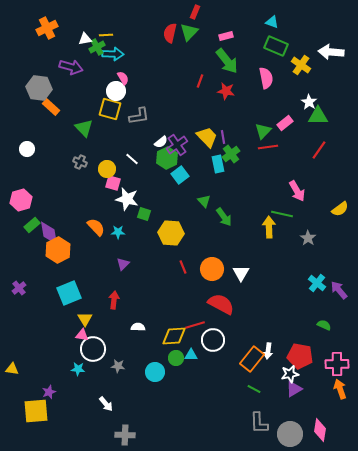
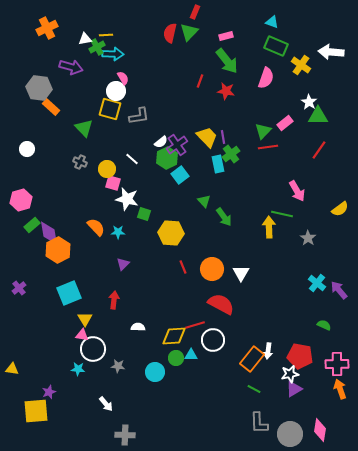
pink semicircle at (266, 78): rotated 30 degrees clockwise
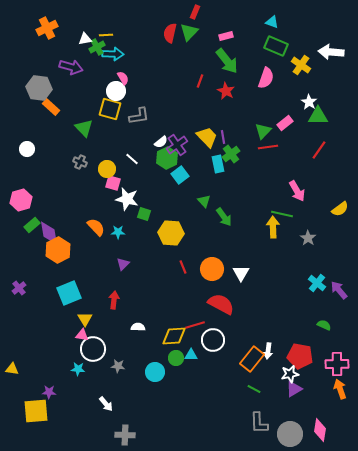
red star at (226, 91): rotated 18 degrees clockwise
yellow arrow at (269, 227): moved 4 px right
purple star at (49, 392): rotated 24 degrees clockwise
